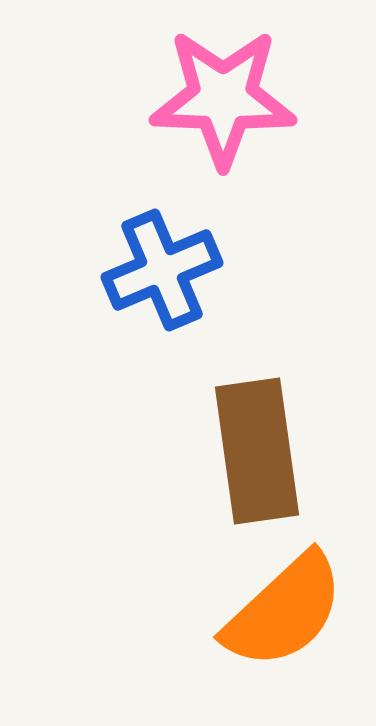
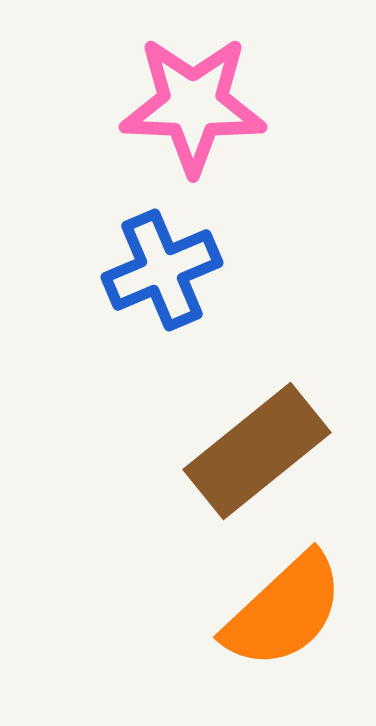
pink star: moved 30 px left, 7 px down
brown rectangle: rotated 59 degrees clockwise
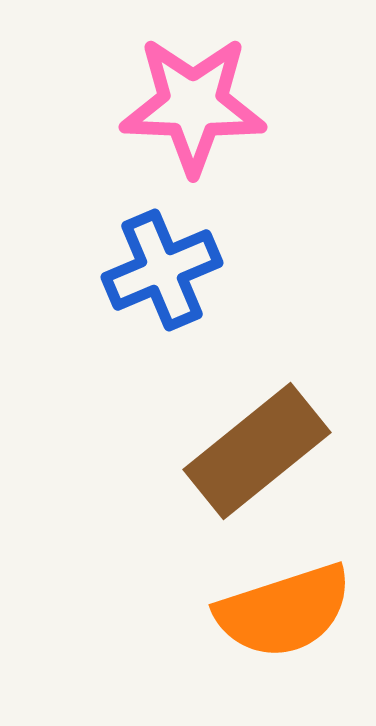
orange semicircle: rotated 25 degrees clockwise
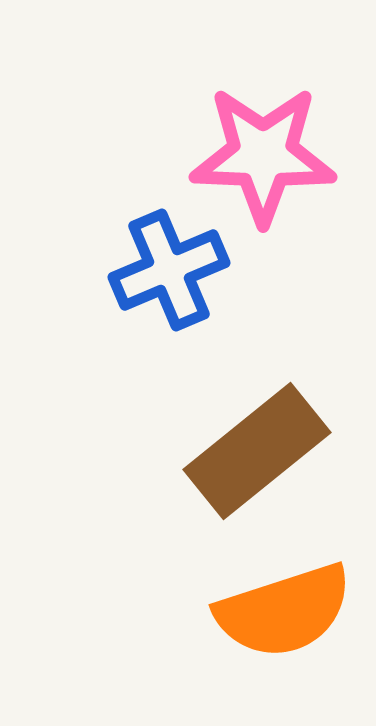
pink star: moved 70 px right, 50 px down
blue cross: moved 7 px right
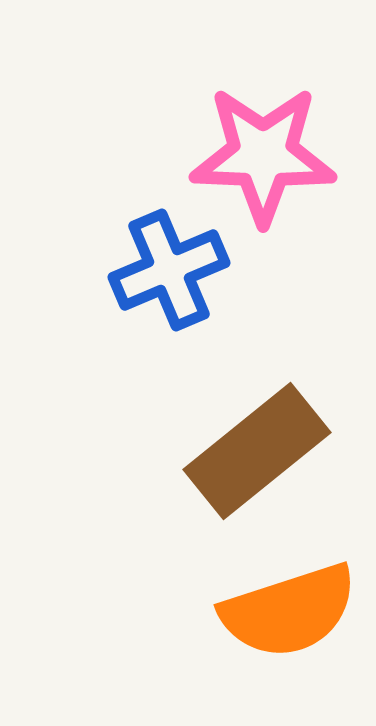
orange semicircle: moved 5 px right
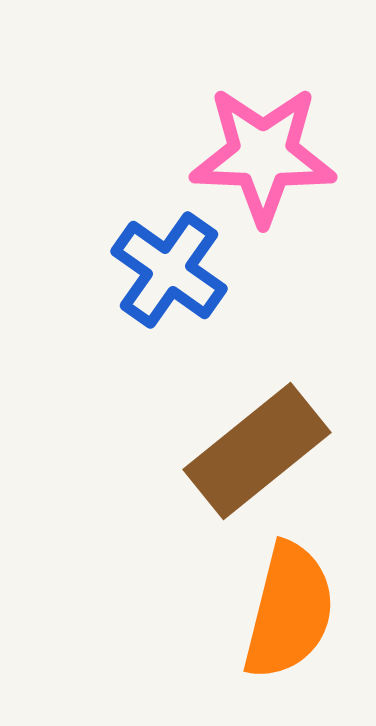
blue cross: rotated 32 degrees counterclockwise
orange semicircle: rotated 58 degrees counterclockwise
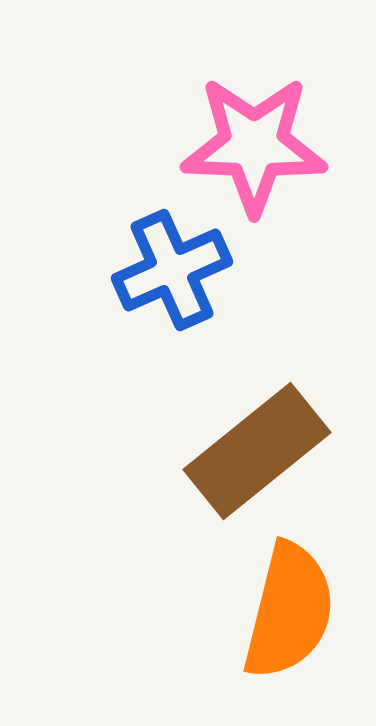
pink star: moved 9 px left, 10 px up
blue cross: moved 3 px right; rotated 31 degrees clockwise
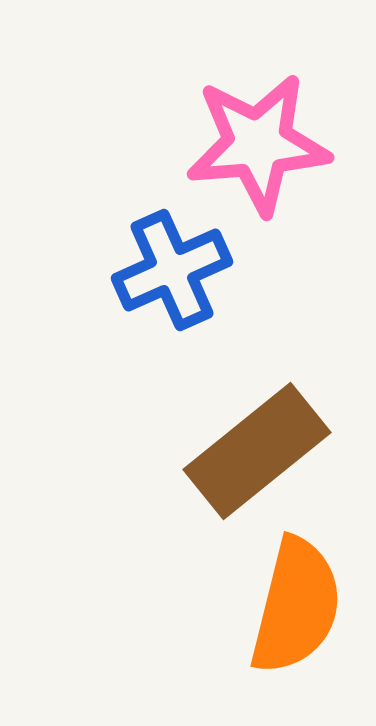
pink star: moved 4 px right, 1 px up; rotated 7 degrees counterclockwise
orange semicircle: moved 7 px right, 5 px up
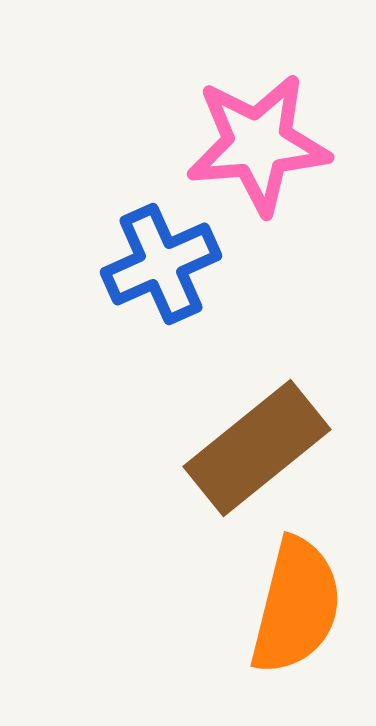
blue cross: moved 11 px left, 6 px up
brown rectangle: moved 3 px up
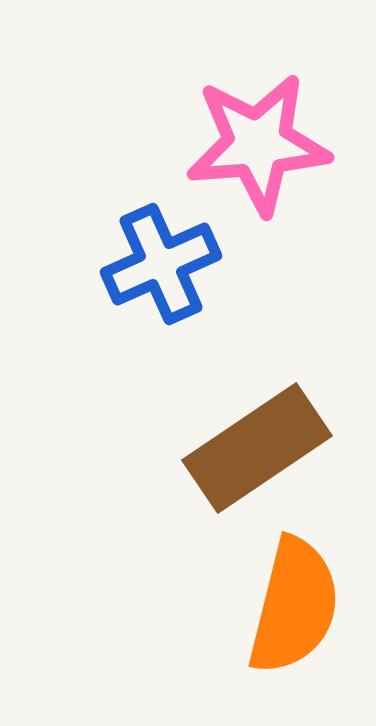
brown rectangle: rotated 5 degrees clockwise
orange semicircle: moved 2 px left
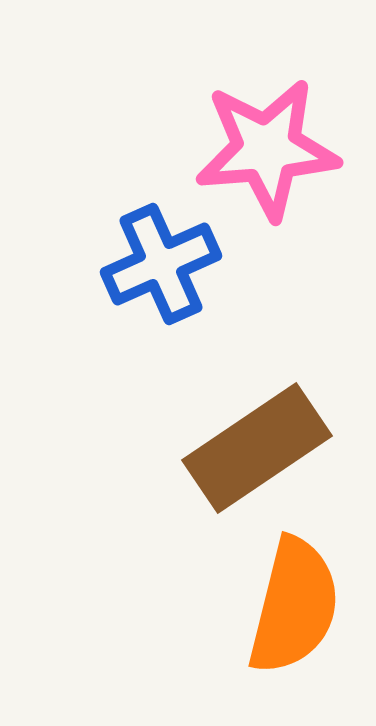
pink star: moved 9 px right, 5 px down
